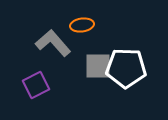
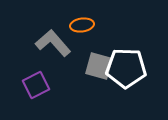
gray square: moved 1 px right; rotated 16 degrees clockwise
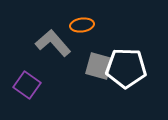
purple square: moved 9 px left; rotated 28 degrees counterclockwise
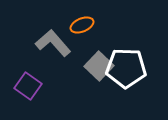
orange ellipse: rotated 15 degrees counterclockwise
gray square: rotated 28 degrees clockwise
purple square: moved 1 px right, 1 px down
